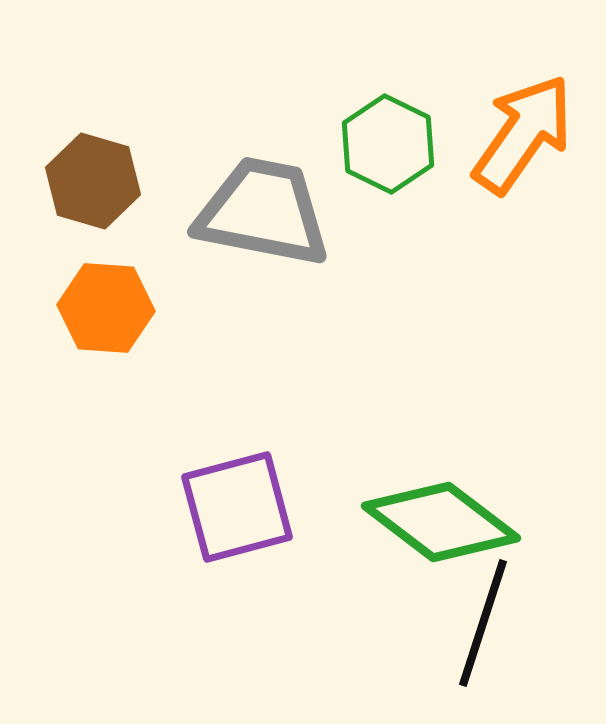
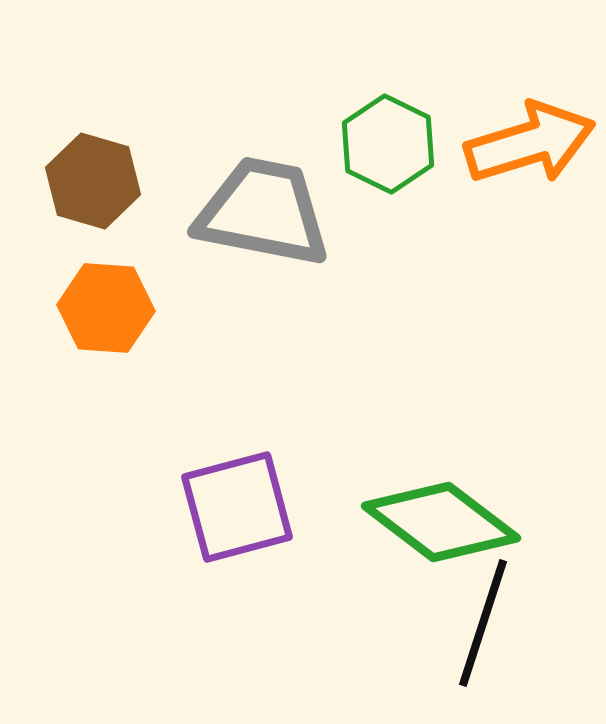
orange arrow: moved 7 px right, 9 px down; rotated 38 degrees clockwise
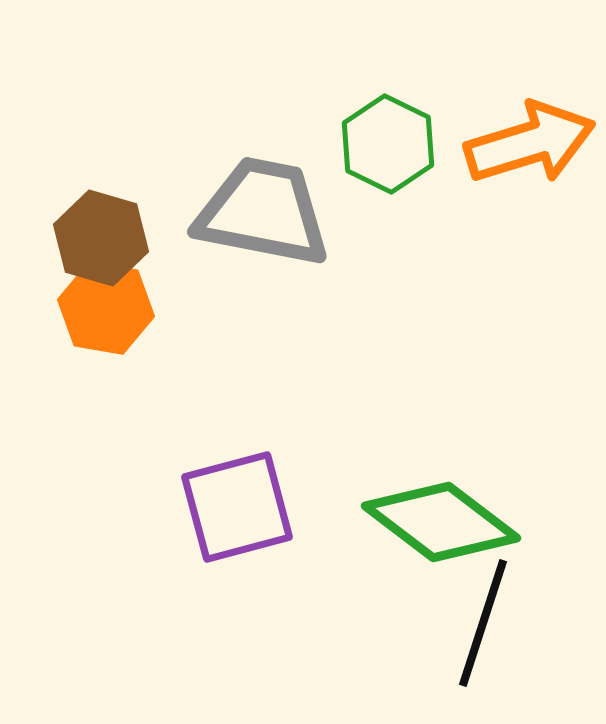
brown hexagon: moved 8 px right, 57 px down
orange hexagon: rotated 6 degrees clockwise
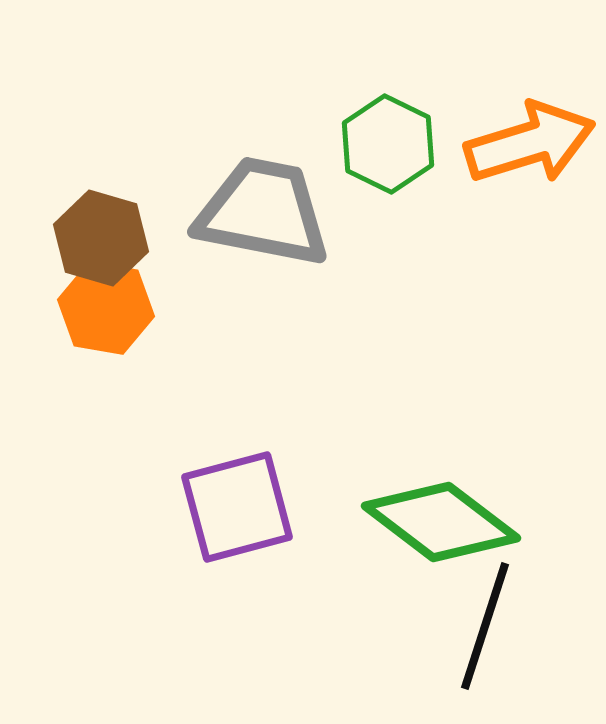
black line: moved 2 px right, 3 px down
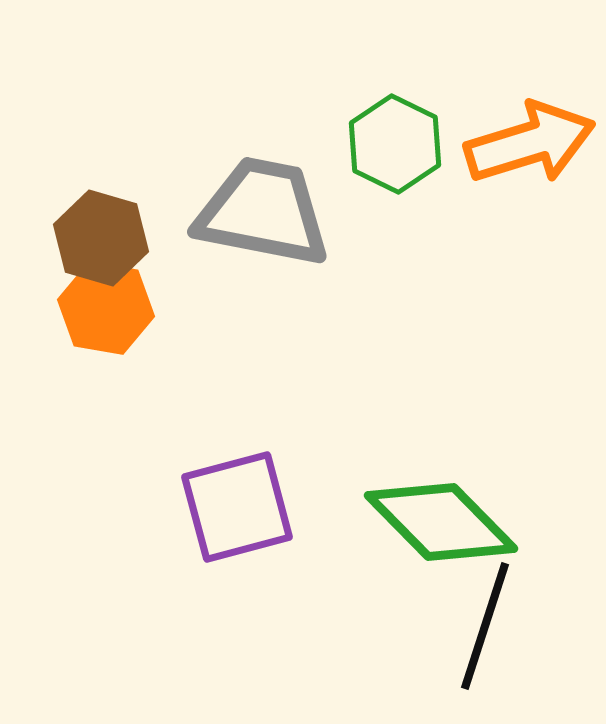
green hexagon: moved 7 px right
green diamond: rotated 8 degrees clockwise
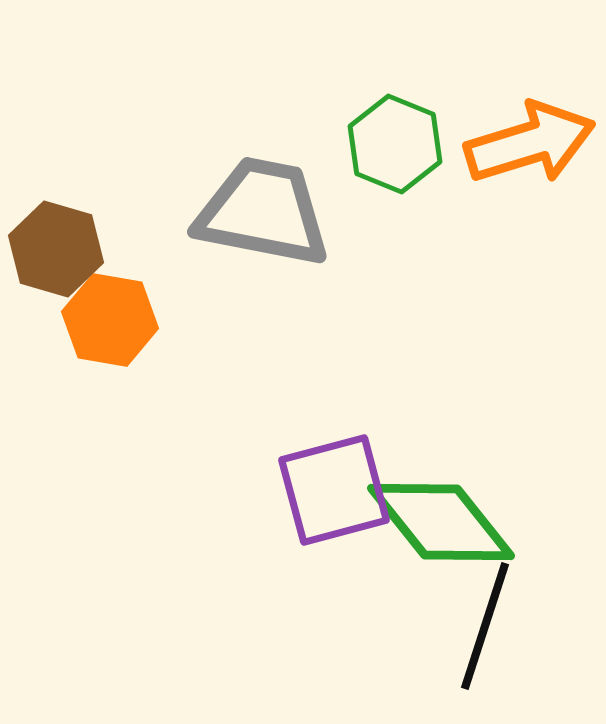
green hexagon: rotated 4 degrees counterclockwise
brown hexagon: moved 45 px left, 11 px down
orange hexagon: moved 4 px right, 12 px down
purple square: moved 97 px right, 17 px up
green diamond: rotated 6 degrees clockwise
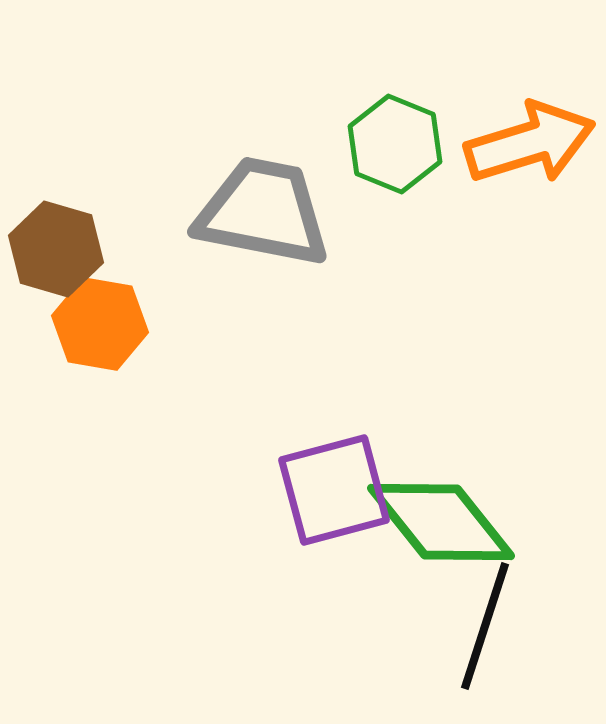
orange hexagon: moved 10 px left, 4 px down
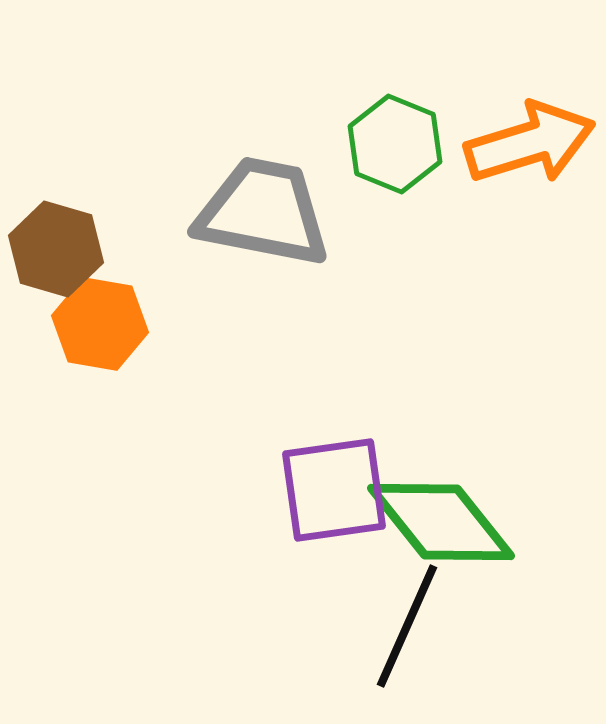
purple square: rotated 7 degrees clockwise
black line: moved 78 px left; rotated 6 degrees clockwise
